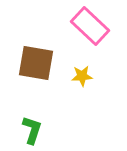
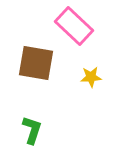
pink rectangle: moved 16 px left
yellow star: moved 9 px right, 1 px down
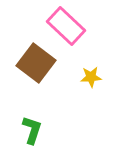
pink rectangle: moved 8 px left
brown square: rotated 27 degrees clockwise
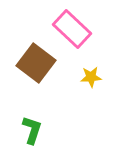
pink rectangle: moved 6 px right, 3 px down
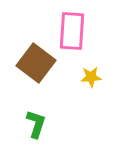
pink rectangle: moved 2 px down; rotated 51 degrees clockwise
green L-shape: moved 4 px right, 6 px up
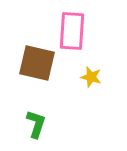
brown square: moved 1 px right; rotated 24 degrees counterclockwise
yellow star: rotated 20 degrees clockwise
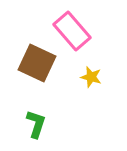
pink rectangle: rotated 45 degrees counterclockwise
brown square: rotated 12 degrees clockwise
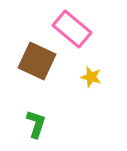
pink rectangle: moved 2 px up; rotated 9 degrees counterclockwise
brown square: moved 2 px up
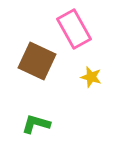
pink rectangle: moved 2 px right; rotated 21 degrees clockwise
green L-shape: rotated 92 degrees counterclockwise
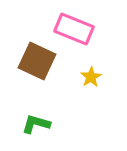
pink rectangle: rotated 39 degrees counterclockwise
yellow star: rotated 25 degrees clockwise
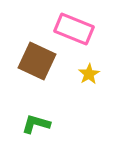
yellow star: moved 2 px left, 3 px up
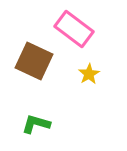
pink rectangle: rotated 15 degrees clockwise
brown square: moved 3 px left
